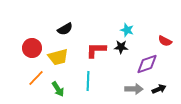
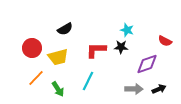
cyan line: rotated 24 degrees clockwise
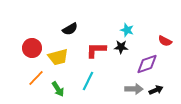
black semicircle: moved 5 px right
black arrow: moved 3 px left, 1 px down
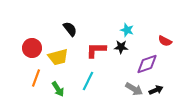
black semicircle: rotated 98 degrees counterclockwise
orange line: rotated 24 degrees counterclockwise
gray arrow: rotated 30 degrees clockwise
